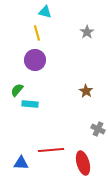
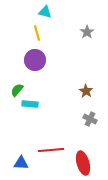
gray cross: moved 8 px left, 10 px up
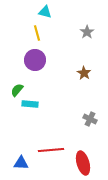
brown star: moved 2 px left, 18 px up
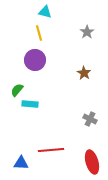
yellow line: moved 2 px right
red ellipse: moved 9 px right, 1 px up
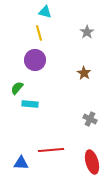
green semicircle: moved 2 px up
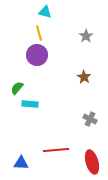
gray star: moved 1 px left, 4 px down
purple circle: moved 2 px right, 5 px up
brown star: moved 4 px down
red line: moved 5 px right
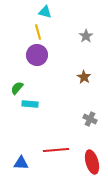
yellow line: moved 1 px left, 1 px up
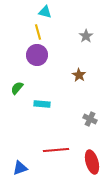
brown star: moved 5 px left, 2 px up
cyan rectangle: moved 12 px right
blue triangle: moved 1 px left, 5 px down; rotated 21 degrees counterclockwise
